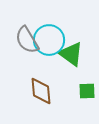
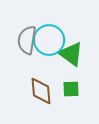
gray semicircle: rotated 40 degrees clockwise
green square: moved 16 px left, 2 px up
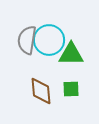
green triangle: rotated 36 degrees counterclockwise
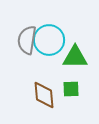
green triangle: moved 4 px right, 3 px down
brown diamond: moved 3 px right, 4 px down
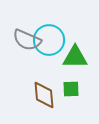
gray semicircle: rotated 76 degrees counterclockwise
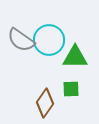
gray semicircle: moved 6 px left; rotated 12 degrees clockwise
brown diamond: moved 1 px right, 8 px down; rotated 40 degrees clockwise
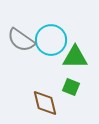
cyan circle: moved 2 px right
green square: moved 2 px up; rotated 24 degrees clockwise
brown diamond: rotated 48 degrees counterclockwise
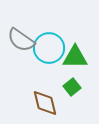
cyan circle: moved 2 px left, 8 px down
green square: moved 1 px right; rotated 30 degrees clockwise
